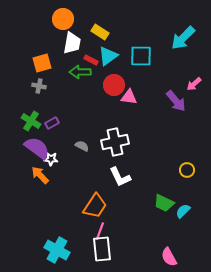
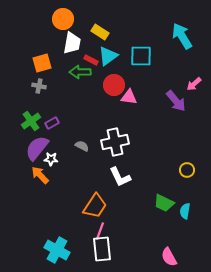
cyan arrow: moved 1 px left, 2 px up; rotated 104 degrees clockwise
green cross: rotated 24 degrees clockwise
purple semicircle: rotated 88 degrees counterclockwise
cyan semicircle: moved 2 px right; rotated 35 degrees counterclockwise
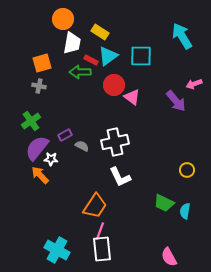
pink arrow: rotated 21 degrees clockwise
pink triangle: moved 3 px right; rotated 30 degrees clockwise
purple rectangle: moved 13 px right, 12 px down
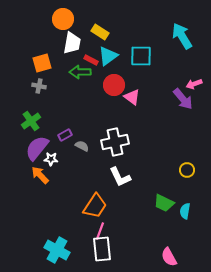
purple arrow: moved 7 px right, 2 px up
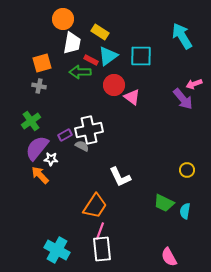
white cross: moved 26 px left, 12 px up
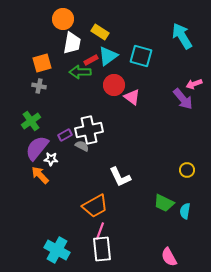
cyan square: rotated 15 degrees clockwise
red rectangle: rotated 56 degrees counterclockwise
orange trapezoid: rotated 28 degrees clockwise
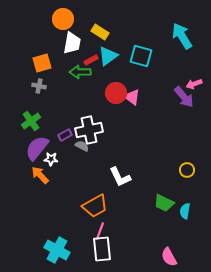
red circle: moved 2 px right, 8 px down
purple arrow: moved 1 px right, 2 px up
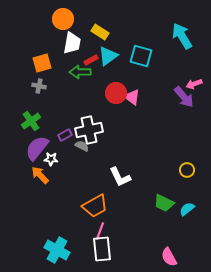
cyan semicircle: moved 2 px right, 2 px up; rotated 42 degrees clockwise
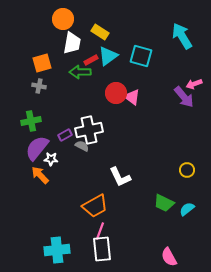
green cross: rotated 24 degrees clockwise
cyan cross: rotated 35 degrees counterclockwise
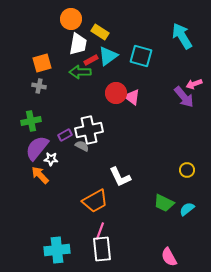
orange circle: moved 8 px right
white trapezoid: moved 6 px right, 1 px down
orange trapezoid: moved 5 px up
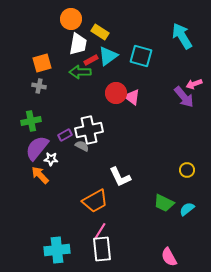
pink line: rotated 12 degrees clockwise
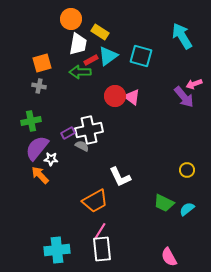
red circle: moved 1 px left, 3 px down
purple rectangle: moved 3 px right, 2 px up
